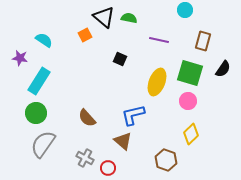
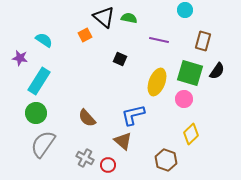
black semicircle: moved 6 px left, 2 px down
pink circle: moved 4 px left, 2 px up
red circle: moved 3 px up
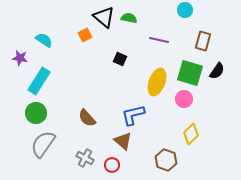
red circle: moved 4 px right
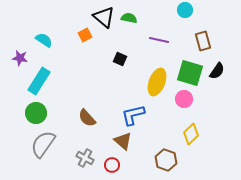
brown rectangle: rotated 30 degrees counterclockwise
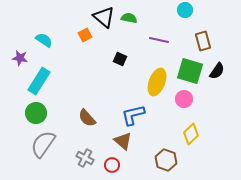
green square: moved 2 px up
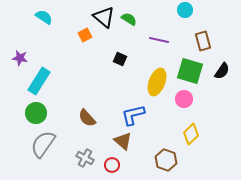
green semicircle: moved 1 px down; rotated 21 degrees clockwise
cyan semicircle: moved 23 px up
black semicircle: moved 5 px right
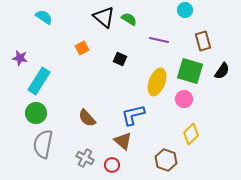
orange square: moved 3 px left, 13 px down
gray semicircle: rotated 24 degrees counterclockwise
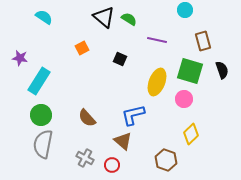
purple line: moved 2 px left
black semicircle: moved 1 px up; rotated 54 degrees counterclockwise
green circle: moved 5 px right, 2 px down
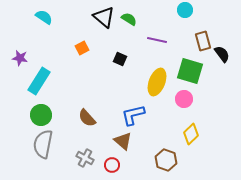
black semicircle: moved 16 px up; rotated 18 degrees counterclockwise
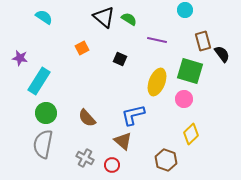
green circle: moved 5 px right, 2 px up
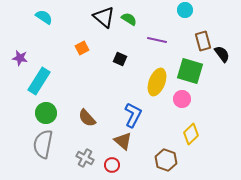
pink circle: moved 2 px left
blue L-shape: rotated 130 degrees clockwise
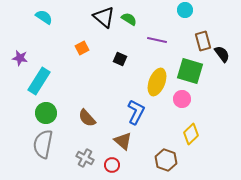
blue L-shape: moved 3 px right, 3 px up
